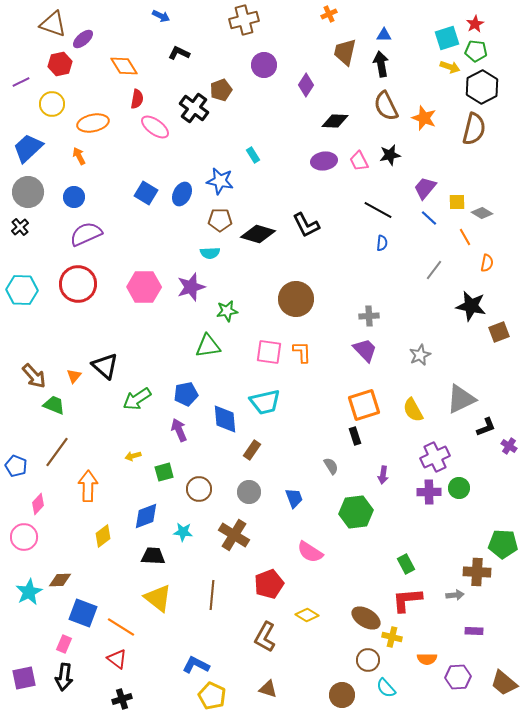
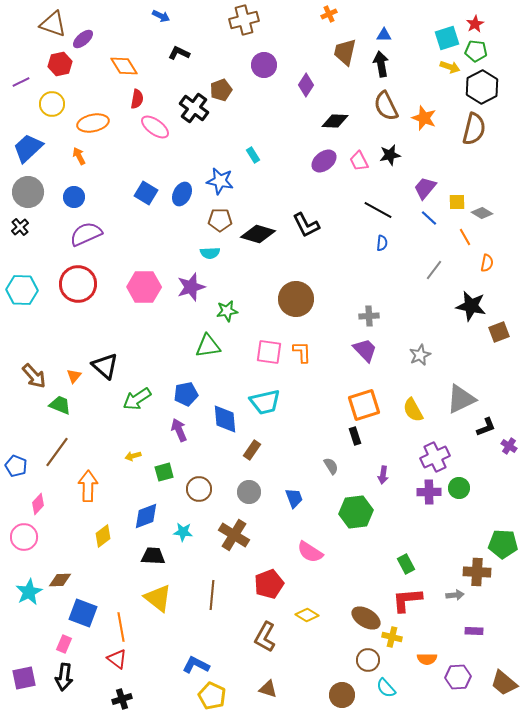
purple ellipse at (324, 161): rotated 30 degrees counterclockwise
green trapezoid at (54, 405): moved 6 px right
orange line at (121, 627): rotated 48 degrees clockwise
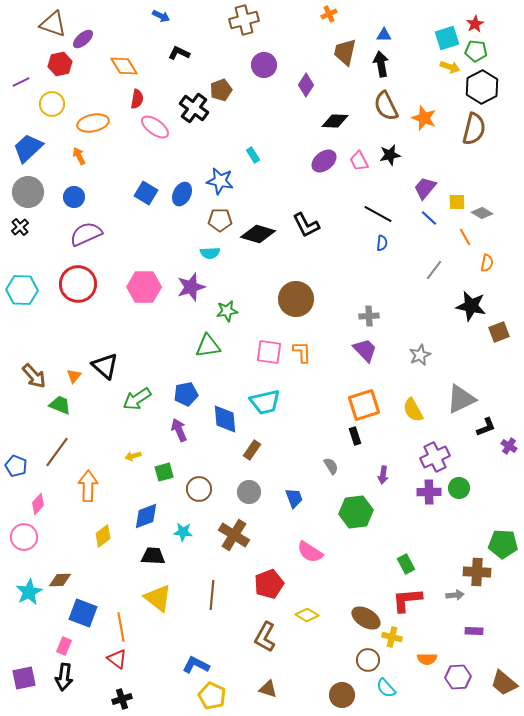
black line at (378, 210): moved 4 px down
pink rectangle at (64, 644): moved 2 px down
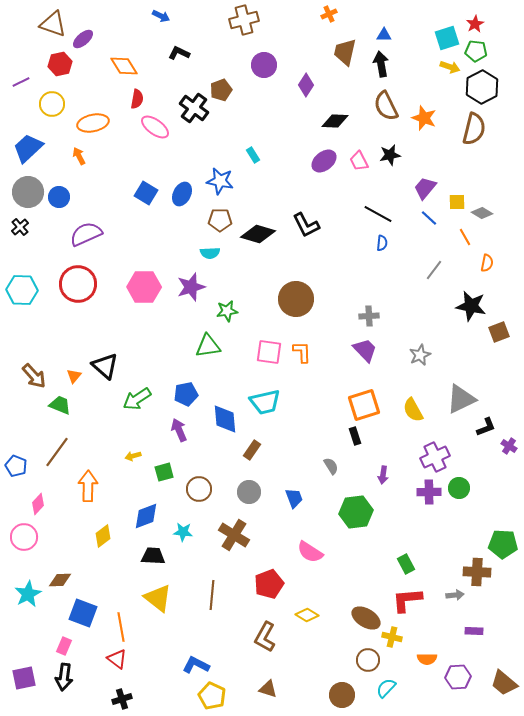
blue circle at (74, 197): moved 15 px left
cyan star at (29, 592): moved 1 px left, 2 px down
cyan semicircle at (386, 688): rotated 85 degrees clockwise
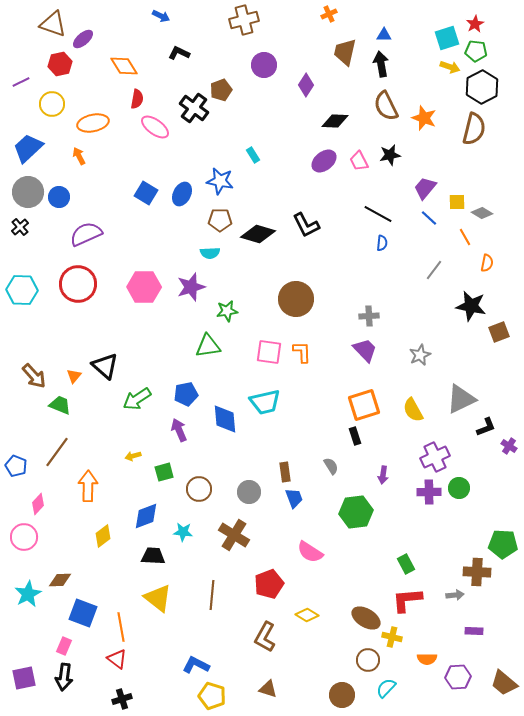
brown rectangle at (252, 450): moved 33 px right, 22 px down; rotated 42 degrees counterclockwise
yellow pentagon at (212, 696): rotated 8 degrees counterclockwise
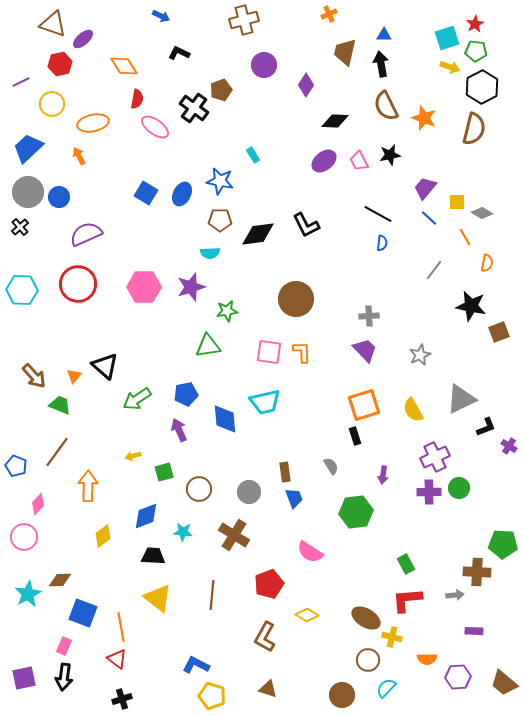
black diamond at (258, 234): rotated 24 degrees counterclockwise
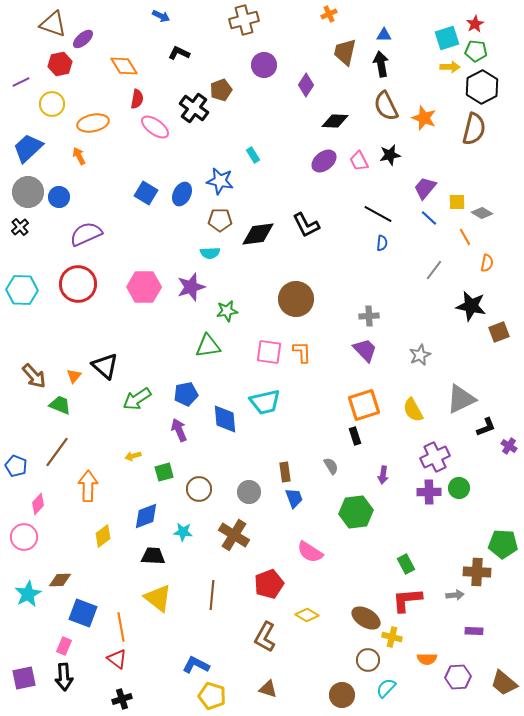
yellow arrow at (450, 67): rotated 18 degrees counterclockwise
black arrow at (64, 677): rotated 12 degrees counterclockwise
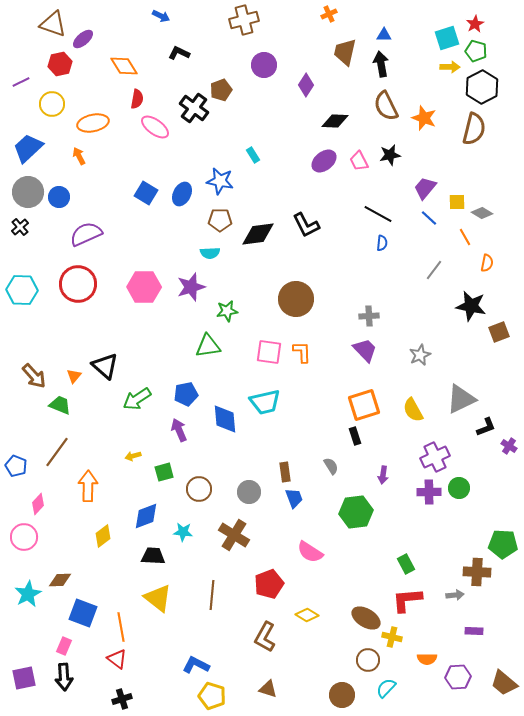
green pentagon at (476, 51): rotated 10 degrees clockwise
